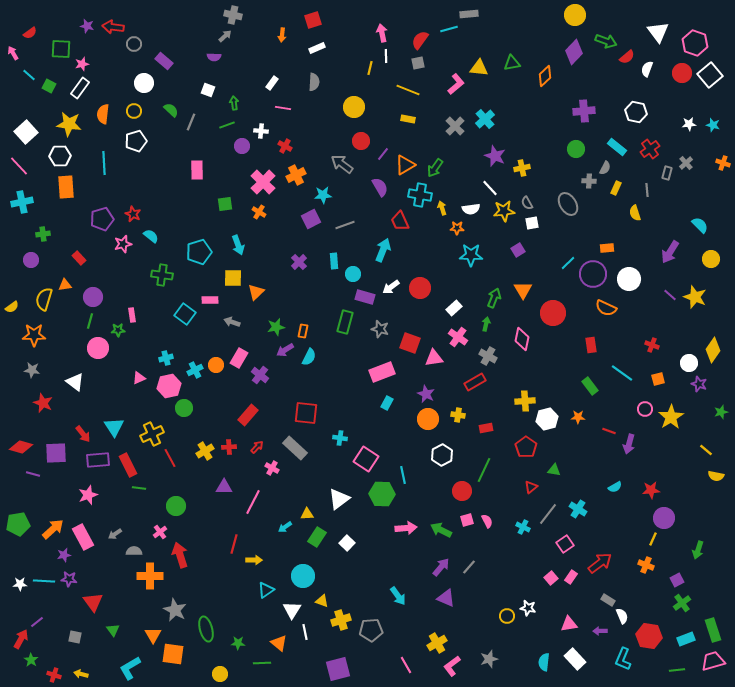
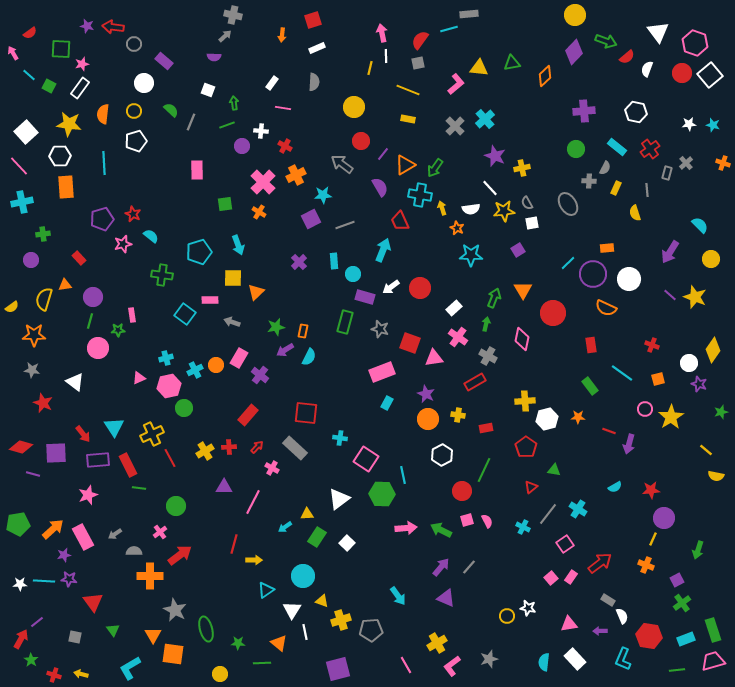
orange star at (457, 228): rotated 24 degrees clockwise
red arrow at (180, 555): rotated 70 degrees clockwise
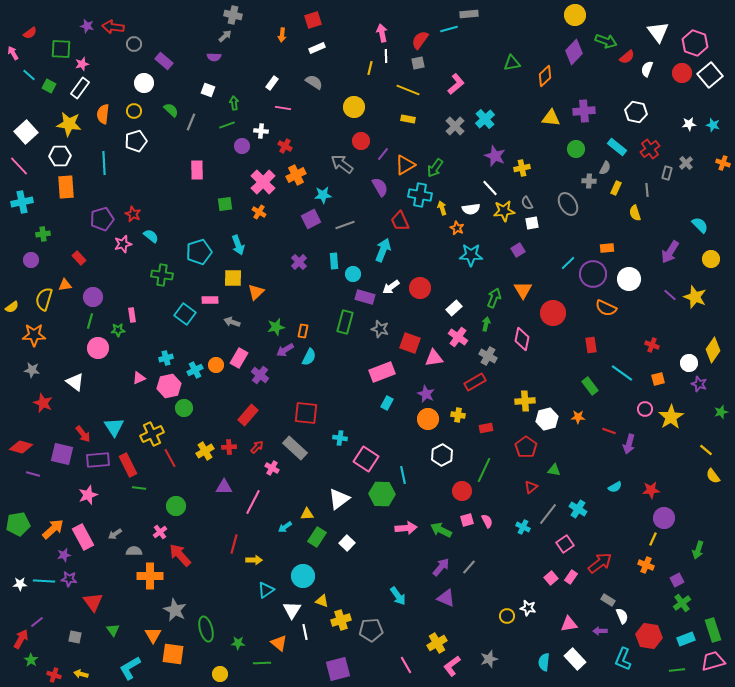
yellow triangle at (479, 68): moved 72 px right, 50 px down
gray semicircle at (314, 82): rotated 60 degrees counterclockwise
purple square at (56, 453): moved 6 px right, 1 px down; rotated 15 degrees clockwise
yellow semicircle at (716, 476): moved 3 px left; rotated 42 degrees clockwise
red arrow at (180, 555): rotated 95 degrees counterclockwise
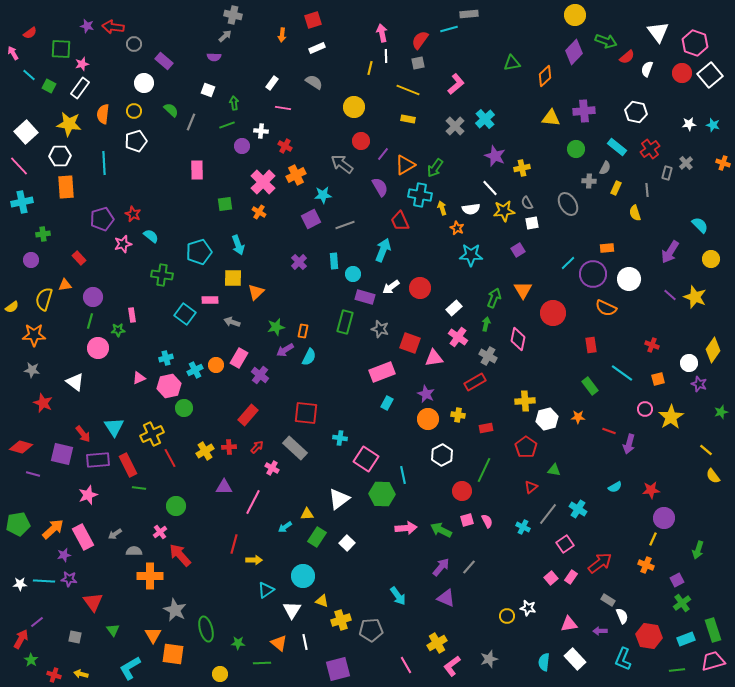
pink diamond at (522, 339): moved 4 px left
white line at (305, 632): moved 10 px down
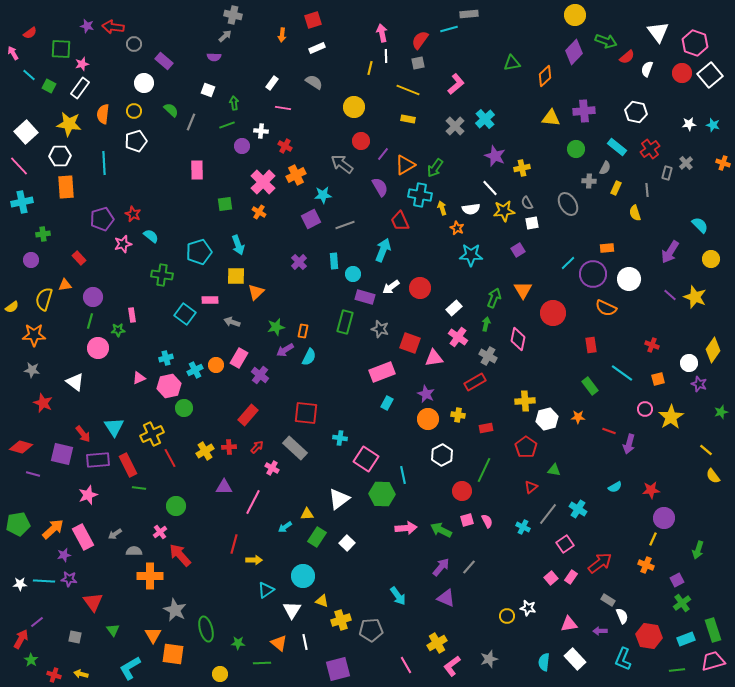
yellow square at (233, 278): moved 3 px right, 2 px up
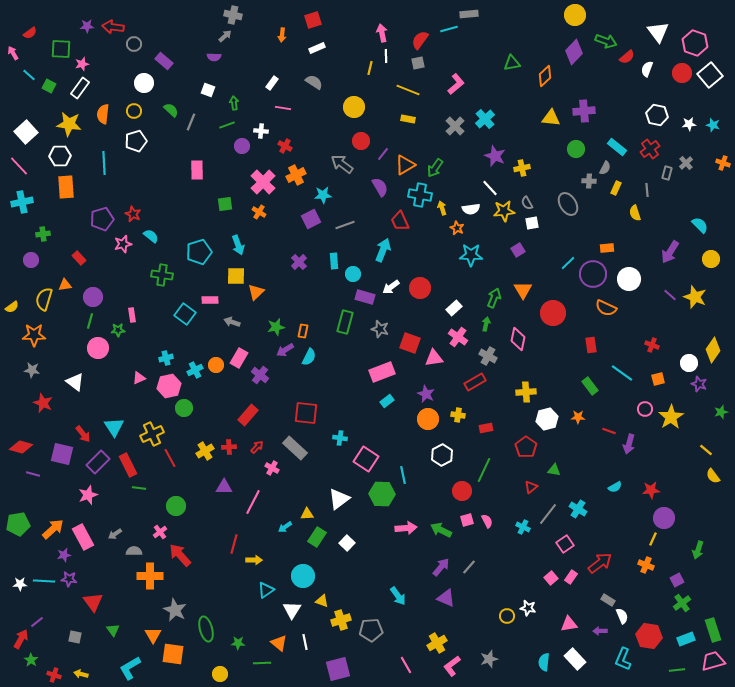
purple star at (87, 26): rotated 16 degrees counterclockwise
white hexagon at (636, 112): moved 21 px right, 3 px down
yellow cross at (525, 401): moved 1 px right, 9 px up
cyan rectangle at (387, 403): moved 2 px up; rotated 24 degrees clockwise
purple rectangle at (98, 460): moved 2 px down; rotated 40 degrees counterclockwise
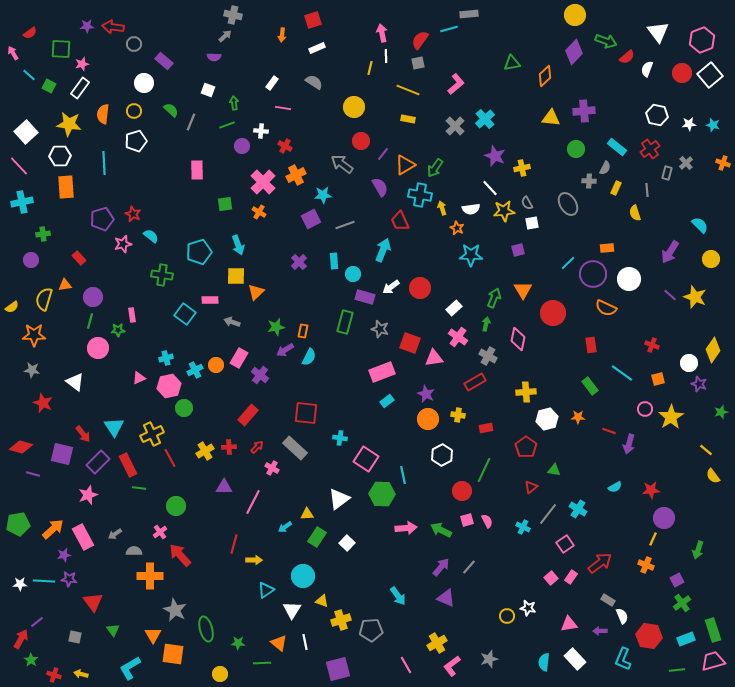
pink hexagon at (695, 43): moved 7 px right, 3 px up; rotated 20 degrees clockwise
purple square at (518, 250): rotated 16 degrees clockwise
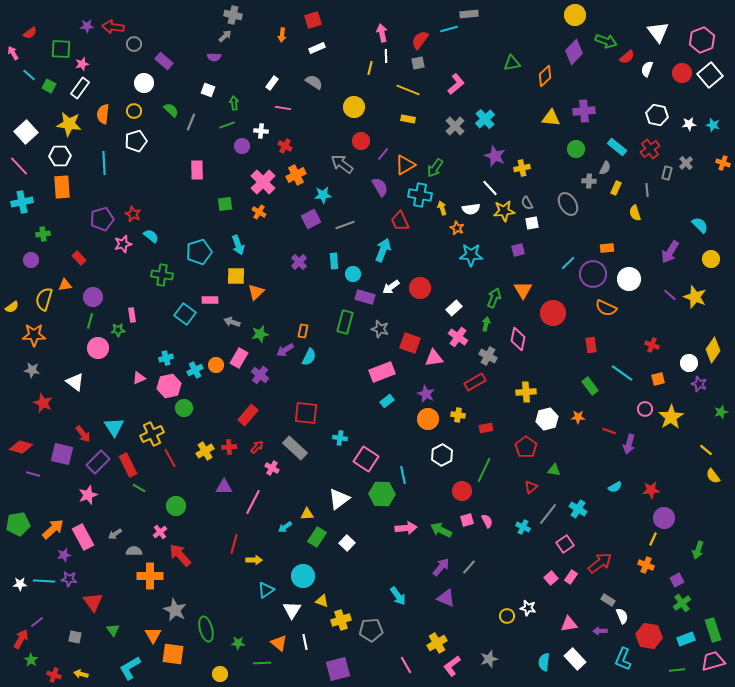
orange rectangle at (66, 187): moved 4 px left
green star at (276, 327): moved 16 px left, 7 px down
green line at (139, 488): rotated 24 degrees clockwise
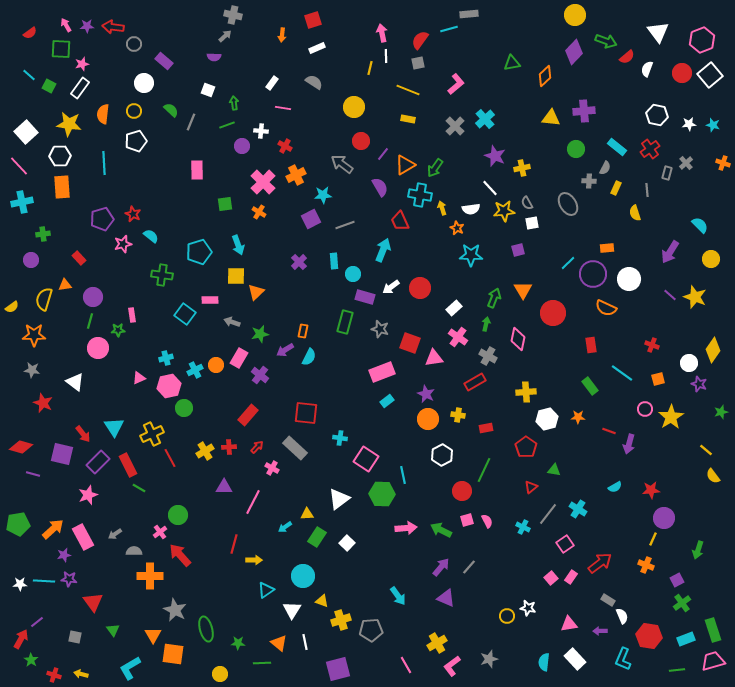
pink arrow at (13, 53): moved 53 px right, 28 px up
green circle at (176, 506): moved 2 px right, 9 px down
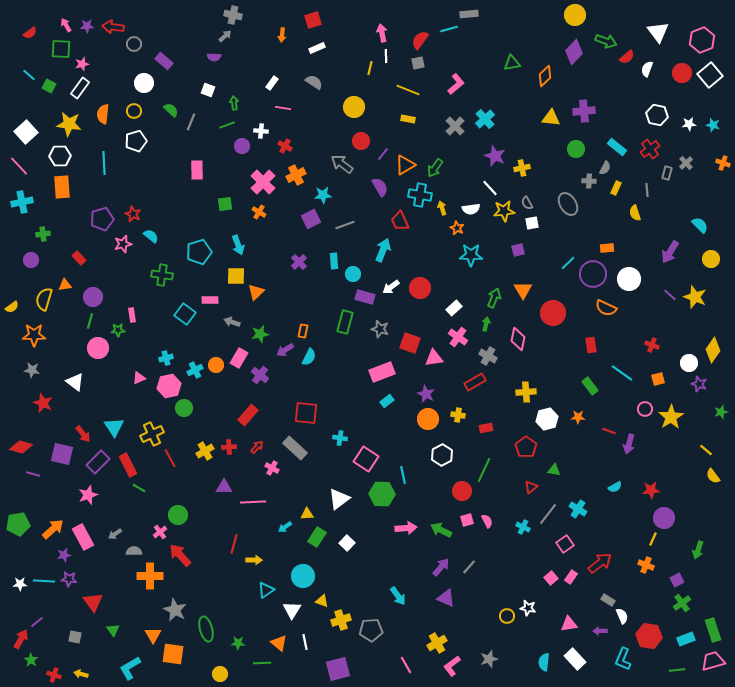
pink line at (253, 502): rotated 60 degrees clockwise
